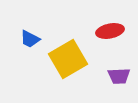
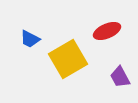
red ellipse: moved 3 px left; rotated 12 degrees counterclockwise
purple trapezoid: moved 1 px right, 1 px down; rotated 65 degrees clockwise
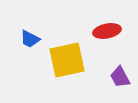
red ellipse: rotated 12 degrees clockwise
yellow square: moved 1 px left, 1 px down; rotated 18 degrees clockwise
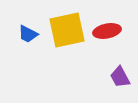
blue trapezoid: moved 2 px left, 5 px up
yellow square: moved 30 px up
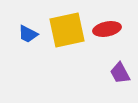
red ellipse: moved 2 px up
purple trapezoid: moved 4 px up
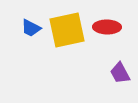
red ellipse: moved 2 px up; rotated 12 degrees clockwise
blue trapezoid: moved 3 px right, 6 px up
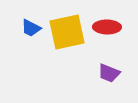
yellow square: moved 2 px down
purple trapezoid: moved 11 px left; rotated 40 degrees counterclockwise
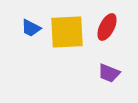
red ellipse: rotated 64 degrees counterclockwise
yellow square: rotated 9 degrees clockwise
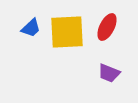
blue trapezoid: rotated 70 degrees counterclockwise
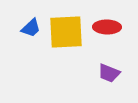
red ellipse: rotated 64 degrees clockwise
yellow square: moved 1 px left
